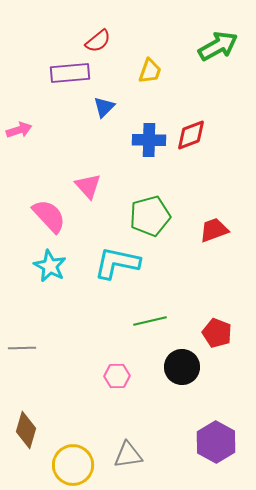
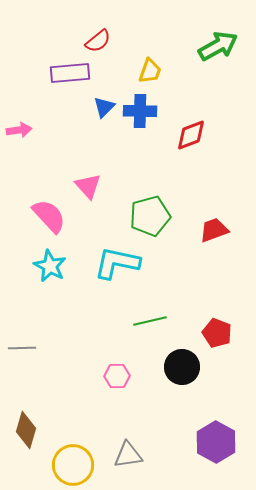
pink arrow: rotated 10 degrees clockwise
blue cross: moved 9 px left, 29 px up
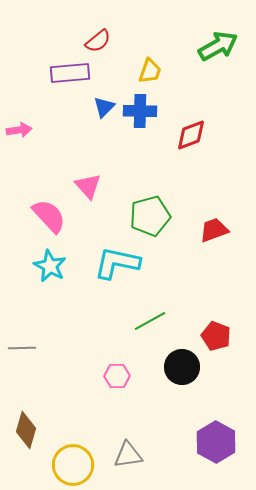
green line: rotated 16 degrees counterclockwise
red pentagon: moved 1 px left, 3 px down
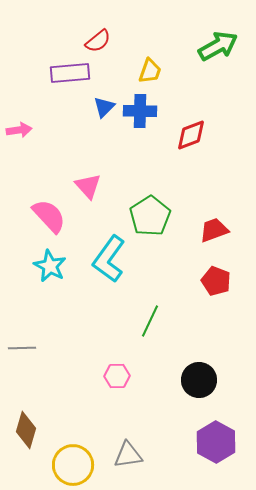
green pentagon: rotated 18 degrees counterclockwise
cyan L-shape: moved 8 px left, 4 px up; rotated 66 degrees counterclockwise
green line: rotated 36 degrees counterclockwise
red pentagon: moved 55 px up
black circle: moved 17 px right, 13 px down
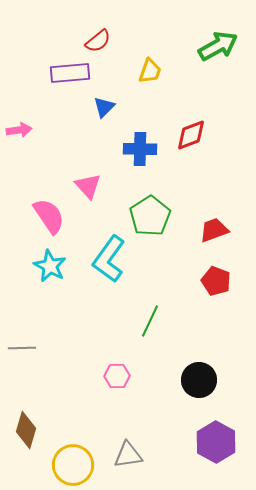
blue cross: moved 38 px down
pink semicircle: rotated 9 degrees clockwise
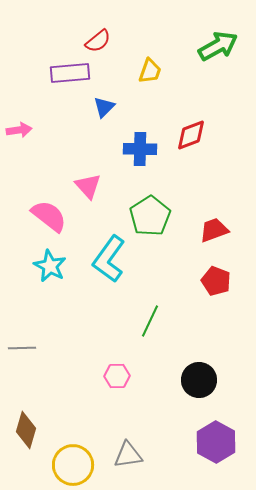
pink semicircle: rotated 18 degrees counterclockwise
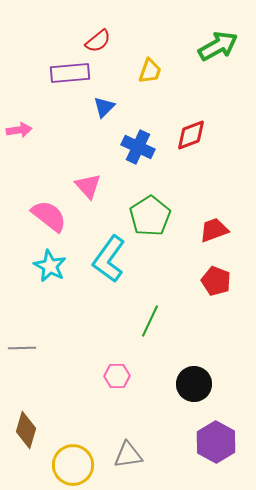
blue cross: moved 2 px left, 2 px up; rotated 24 degrees clockwise
black circle: moved 5 px left, 4 px down
